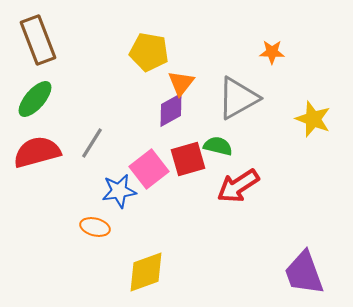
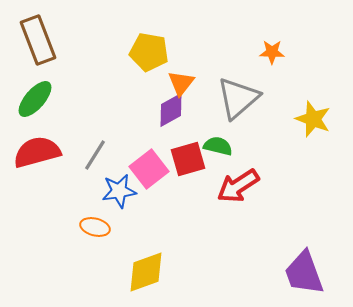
gray triangle: rotated 12 degrees counterclockwise
gray line: moved 3 px right, 12 px down
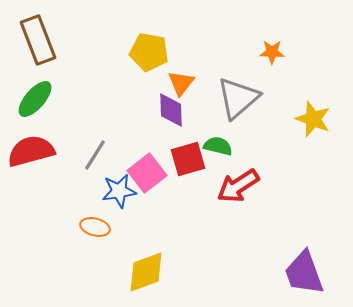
purple diamond: rotated 63 degrees counterclockwise
red semicircle: moved 6 px left, 1 px up
pink square: moved 2 px left, 4 px down
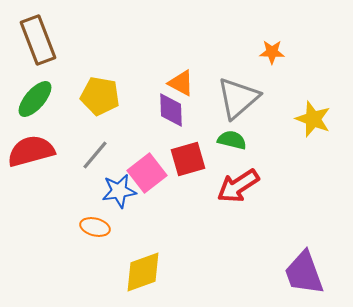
yellow pentagon: moved 49 px left, 44 px down
orange triangle: rotated 40 degrees counterclockwise
green semicircle: moved 14 px right, 6 px up
gray line: rotated 8 degrees clockwise
yellow diamond: moved 3 px left
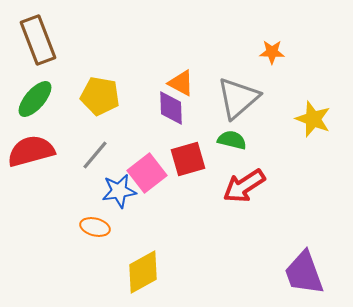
purple diamond: moved 2 px up
red arrow: moved 6 px right
yellow diamond: rotated 9 degrees counterclockwise
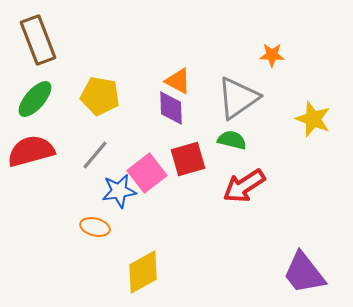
orange star: moved 3 px down
orange triangle: moved 3 px left, 2 px up
gray triangle: rotated 6 degrees clockwise
purple trapezoid: rotated 18 degrees counterclockwise
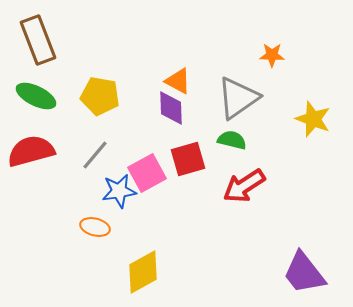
green ellipse: moved 1 px right, 3 px up; rotated 75 degrees clockwise
pink square: rotated 9 degrees clockwise
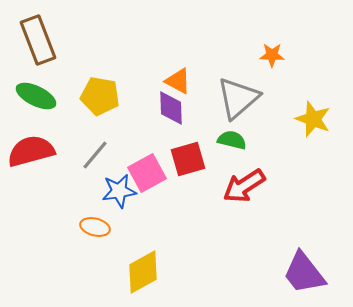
gray triangle: rotated 6 degrees counterclockwise
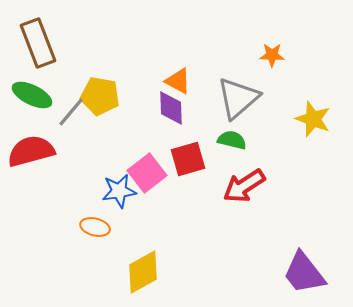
brown rectangle: moved 3 px down
green ellipse: moved 4 px left, 1 px up
gray line: moved 24 px left, 43 px up
pink square: rotated 9 degrees counterclockwise
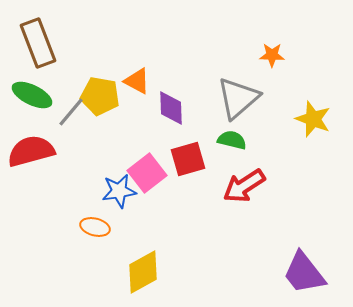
orange triangle: moved 41 px left
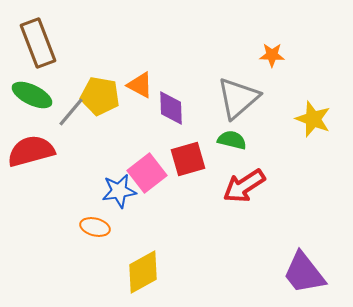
orange triangle: moved 3 px right, 4 px down
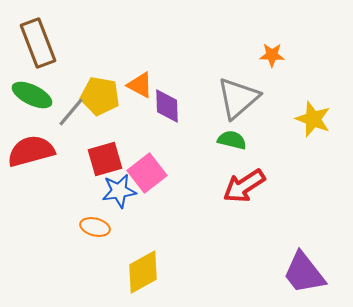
purple diamond: moved 4 px left, 2 px up
red square: moved 83 px left
